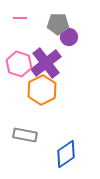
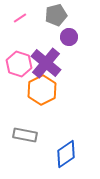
pink line: rotated 32 degrees counterclockwise
gray pentagon: moved 2 px left, 9 px up; rotated 15 degrees counterclockwise
purple cross: rotated 12 degrees counterclockwise
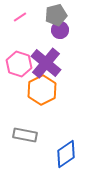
pink line: moved 1 px up
purple circle: moved 9 px left, 7 px up
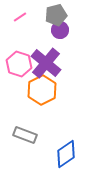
gray rectangle: rotated 10 degrees clockwise
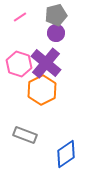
purple circle: moved 4 px left, 3 px down
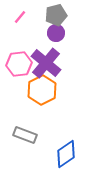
pink line: rotated 16 degrees counterclockwise
pink hexagon: rotated 25 degrees counterclockwise
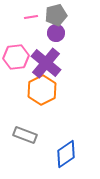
pink line: moved 11 px right; rotated 40 degrees clockwise
pink hexagon: moved 3 px left, 7 px up
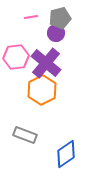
gray pentagon: moved 4 px right, 3 px down
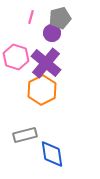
pink line: rotated 64 degrees counterclockwise
purple circle: moved 4 px left
pink hexagon: rotated 25 degrees clockwise
gray rectangle: rotated 35 degrees counterclockwise
blue diamond: moved 14 px left; rotated 64 degrees counterclockwise
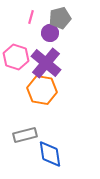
purple circle: moved 2 px left
orange hexagon: rotated 24 degrees counterclockwise
blue diamond: moved 2 px left
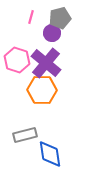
purple circle: moved 2 px right
pink hexagon: moved 1 px right, 3 px down
orange hexagon: rotated 8 degrees counterclockwise
